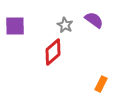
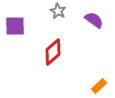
gray star: moved 7 px left, 14 px up
orange rectangle: moved 2 px left, 2 px down; rotated 21 degrees clockwise
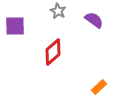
orange rectangle: moved 1 px down
